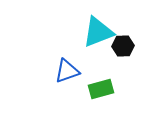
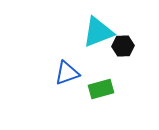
blue triangle: moved 2 px down
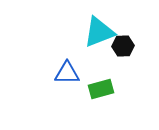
cyan triangle: moved 1 px right
blue triangle: rotated 20 degrees clockwise
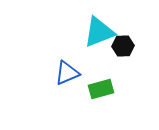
blue triangle: rotated 24 degrees counterclockwise
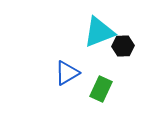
blue triangle: rotated 8 degrees counterclockwise
green rectangle: rotated 50 degrees counterclockwise
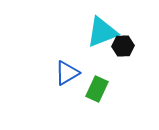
cyan triangle: moved 3 px right
green rectangle: moved 4 px left
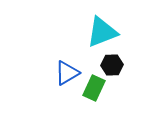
black hexagon: moved 11 px left, 19 px down
green rectangle: moved 3 px left, 1 px up
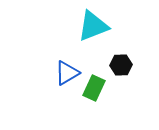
cyan triangle: moved 9 px left, 6 px up
black hexagon: moved 9 px right
